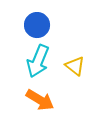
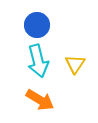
cyan arrow: rotated 36 degrees counterclockwise
yellow triangle: moved 2 px up; rotated 25 degrees clockwise
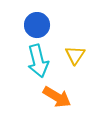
yellow triangle: moved 9 px up
orange arrow: moved 17 px right, 3 px up
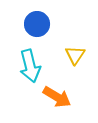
blue circle: moved 1 px up
cyan arrow: moved 8 px left, 5 px down
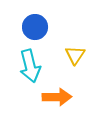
blue circle: moved 2 px left, 3 px down
orange arrow: rotated 32 degrees counterclockwise
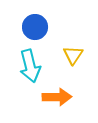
yellow triangle: moved 2 px left
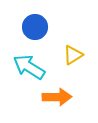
yellow triangle: rotated 25 degrees clockwise
cyan arrow: moved 1 px left, 1 px down; rotated 136 degrees clockwise
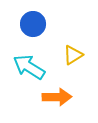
blue circle: moved 2 px left, 3 px up
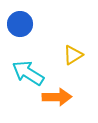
blue circle: moved 13 px left
cyan arrow: moved 1 px left, 6 px down
